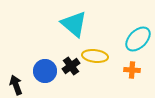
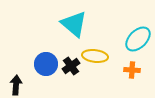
blue circle: moved 1 px right, 7 px up
black arrow: rotated 24 degrees clockwise
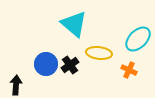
yellow ellipse: moved 4 px right, 3 px up
black cross: moved 1 px left, 1 px up
orange cross: moved 3 px left; rotated 21 degrees clockwise
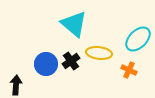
black cross: moved 1 px right, 4 px up
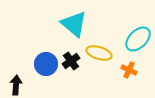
yellow ellipse: rotated 10 degrees clockwise
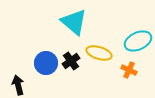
cyan triangle: moved 2 px up
cyan ellipse: moved 2 px down; rotated 20 degrees clockwise
blue circle: moved 1 px up
black arrow: moved 2 px right; rotated 18 degrees counterclockwise
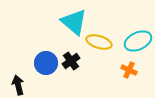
yellow ellipse: moved 11 px up
